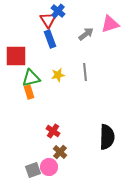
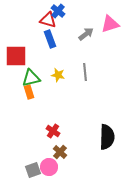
red triangle: rotated 42 degrees counterclockwise
yellow star: rotated 24 degrees clockwise
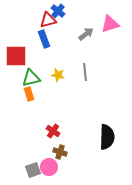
red triangle: rotated 30 degrees counterclockwise
blue rectangle: moved 6 px left
orange rectangle: moved 2 px down
brown cross: rotated 24 degrees counterclockwise
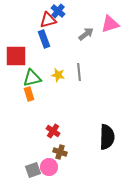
gray line: moved 6 px left
green triangle: moved 1 px right
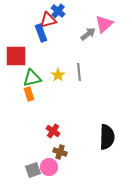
pink triangle: moved 6 px left; rotated 24 degrees counterclockwise
gray arrow: moved 2 px right
blue rectangle: moved 3 px left, 6 px up
yellow star: rotated 24 degrees clockwise
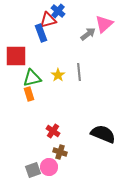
black semicircle: moved 4 px left, 3 px up; rotated 70 degrees counterclockwise
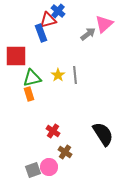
gray line: moved 4 px left, 3 px down
black semicircle: rotated 35 degrees clockwise
brown cross: moved 5 px right; rotated 16 degrees clockwise
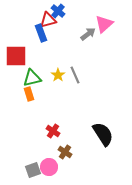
gray line: rotated 18 degrees counterclockwise
